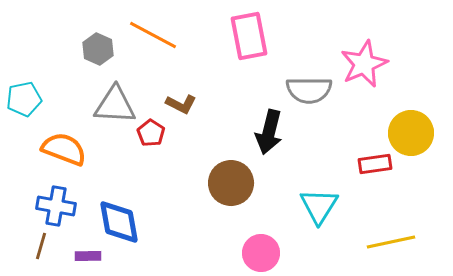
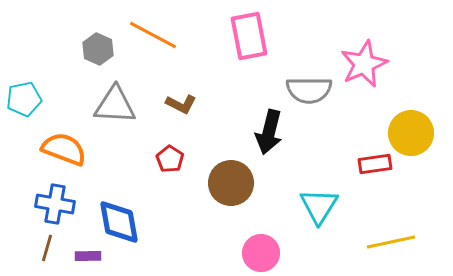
red pentagon: moved 19 px right, 26 px down
blue cross: moved 1 px left, 2 px up
brown line: moved 6 px right, 2 px down
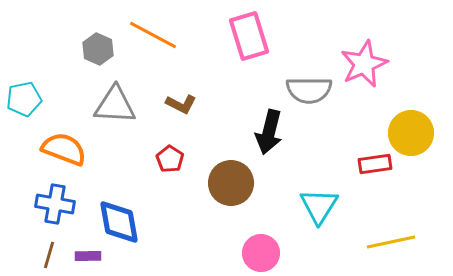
pink rectangle: rotated 6 degrees counterclockwise
brown line: moved 2 px right, 7 px down
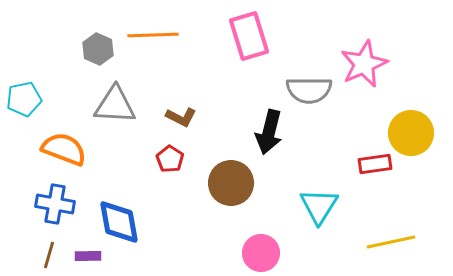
orange line: rotated 30 degrees counterclockwise
brown L-shape: moved 13 px down
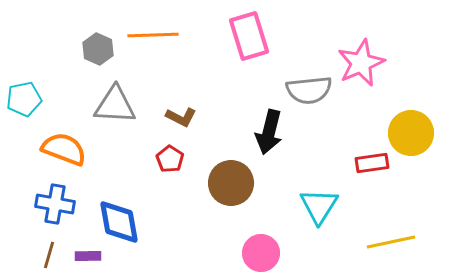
pink star: moved 3 px left, 1 px up
gray semicircle: rotated 6 degrees counterclockwise
red rectangle: moved 3 px left, 1 px up
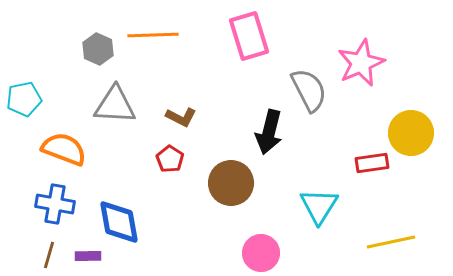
gray semicircle: rotated 111 degrees counterclockwise
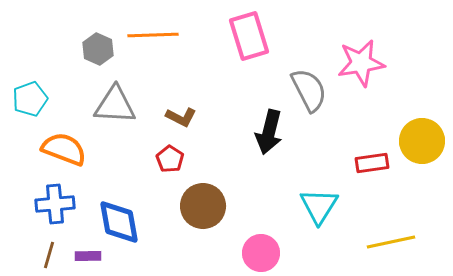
pink star: rotated 15 degrees clockwise
cyan pentagon: moved 6 px right; rotated 8 degrees counterclockwise
yellow circle: moved 11 px right, 8 px down
brown circle: moved 28 px left, 23 px down
blue cross: rotated 15 degrees counterclockwise
